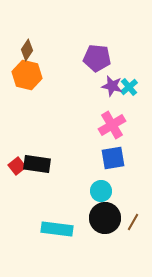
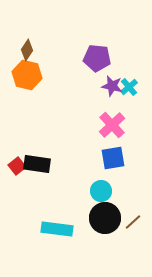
pink cross: rotated 12 degrees counterclockwise
brown line: rotated 18 degrees clockwise
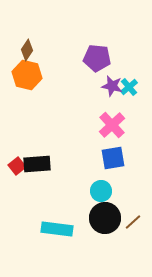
black rectangle: rotated 12 degrees counterclockwise
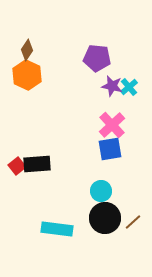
orange hexagon: rotated 12 degrees clockwise
blue square: moved 3 px left, 9 px up
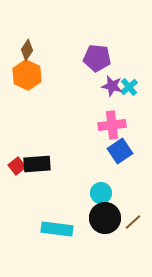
pink cross: rotated 36 degrees clockwise
blue square: moved 10 px right, 2 px down; rotated 25 degrees counterclockwise
cyan circle: moved 2 px down
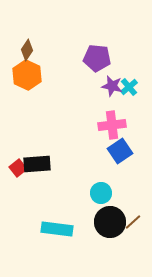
red square: moved 1 px right, 2 px down
black circle: moved 5 px right, 4 px down
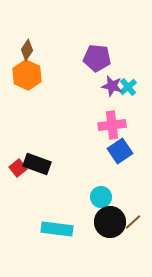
cyan cross: moved 1 px left
black rectangle: rotated 24 degrees clockwise
cyan circle: moved 4 px down
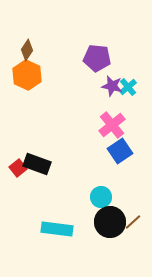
pink cross: rotated 32 degrees counterclockwise
